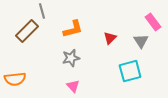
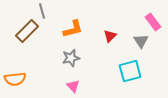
red triangle: moved 2 px up
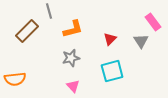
gray line: moved 7 px right
red triangle: moved 3 px down
cyan square: moved 18 px left
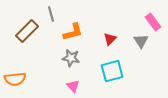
gray line: moved 2 px right, 3 px down
orange L-shape: moved 3 px down
gray star: rotated 24 degrees clockwise
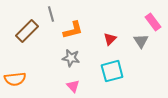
orange L-shape: moved 2 px up
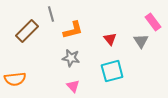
red triangle: rotated 24 degrees counterclockwise
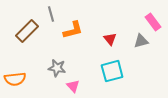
gray triangle: rotated 49 degrees clockwise
gray star: moved 14 px left, 10 px down
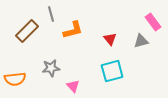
gray star: moved 6 px left; rotated 18 degrees counterclockwise
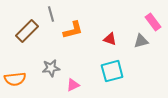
red triangle: rotated 32 degrees counterclockwise
pink triangle: moved 1 px up; rotated 48 degrees clockwise
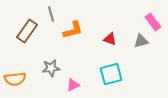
brown rectangle: rotated 10 degrees counterclockwise
cyan square: moved 1 px left, 3 px down
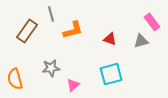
pink rectangle: moved 1 px left
orange semicircle: rotated 80 degrees clockwise
pink triangle: rotated 16 degrees counterclockwise
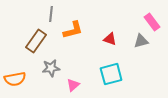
gray line: rotated 21 degrees clockwise
brown rectangle: moved 9 px right, 10 px down
orange semicircle: rotated 85 degrees counterclockwise
